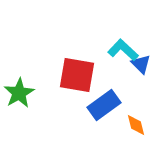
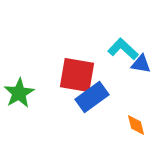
cyan L-shape: moved 1 px up
blue triangle: rotated 35 degrees counterclockwise
blue rectangle: moved 12 px left, 8 px up
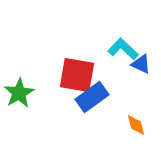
blue triangle: rotated 15 degrees clockwise
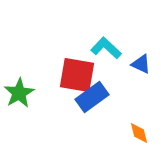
cyan L-shape: moved 17 px left, 1 px up
orange diamond: moved 3 px right, 8 px down
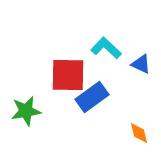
red square: moved 9 px left; rotated 9 degrees counterclockwise
green star: moved 7 px right, 18 px down; rotated 20 degrees clockwise
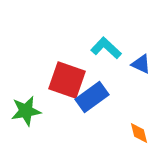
red square: moved 1 px left, 5 px down; rotated 18 degrees clockwise
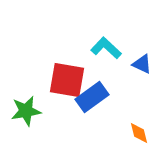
blue triangle: moved 1 px right
red square: rotated 9 degrees counterclockwise
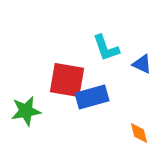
cyan L-shape: rotated 152 degrees counterclockwise
blue rectangle: rotated 20 degrees clockwise
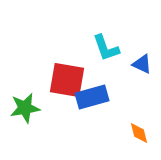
green star: moved 1 px left, 3 px up
